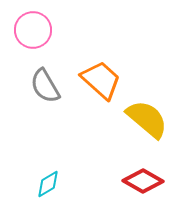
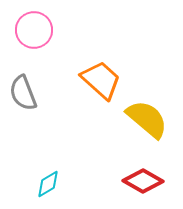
pink circle: moved 1 px right
gray semicircle: moved 22 px left, 7 px down; rotated 9 degrees clockwise
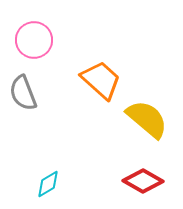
pink circle: moved 10 px down
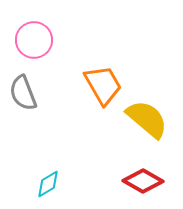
orange trapezoid: moved 2 px right, 5 px down; rotated 18 degrees clockwise
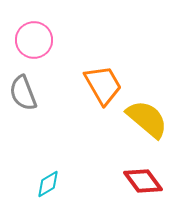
red diamond: rotated 24 degrees clockwise
